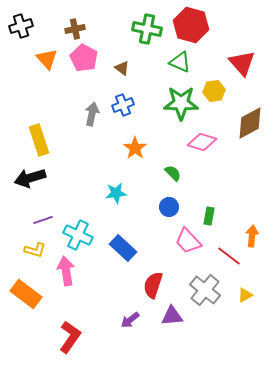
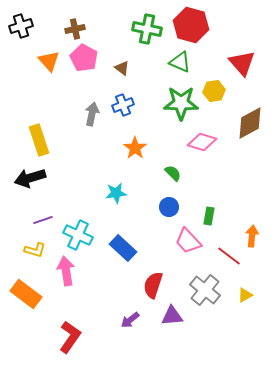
orange triangle: moved 2 px right, 2 px down
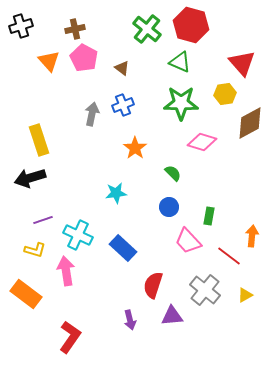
green cross: rotated 28 degrees clockwise
yellow hexagon: moved 11 px right, 3 px down
purple arrow: rotated 66 degrees counterclockwise
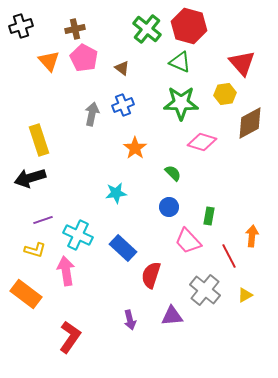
red hexagon: moved 2 px left, 1 px down
red line: rotated 25 degrees clockwise
red semicircle: moved 2 px left, 10 px up
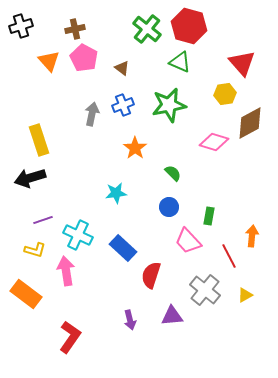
green star: moved 12 px left, 2 px down; rotated 12 degrees counterclockwise
pink diamond: moved 12 px right
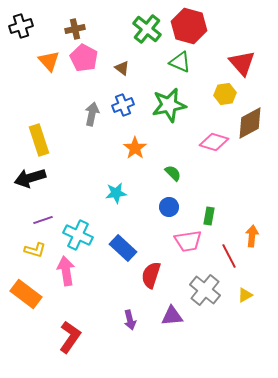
pink trapezoid: rotated 56 degrees counterclockwise
